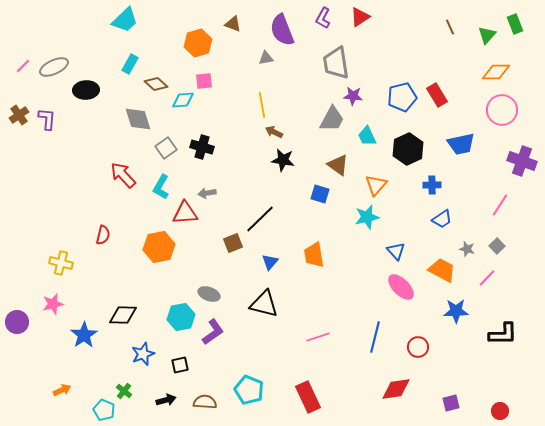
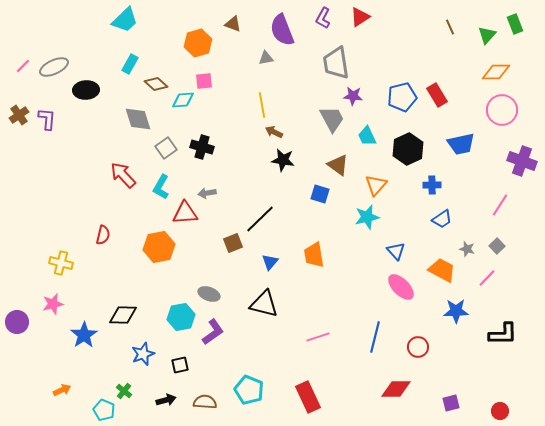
gray trapezoid at (332, 119): rotated 56 degrees counterclockwise
red diamond at (396, 389): rotated 8 degrees clockwise
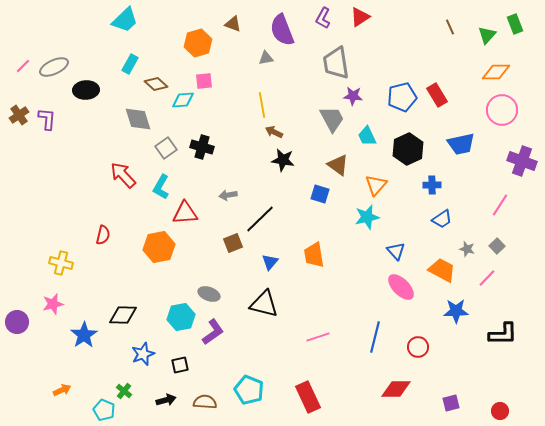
gray arrow at (207, 193): moved 21 px right, 2 px down
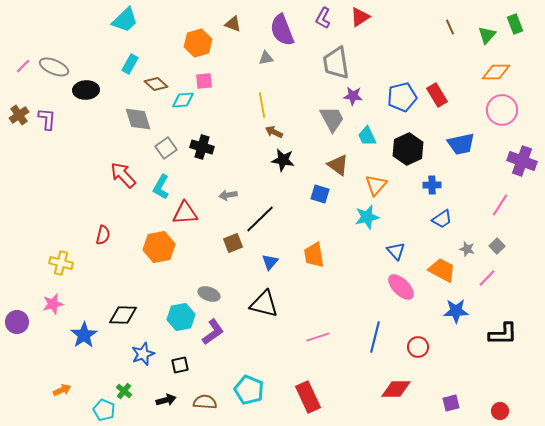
gray ellipse at (54, 67): rotated 48 degrees clockwise
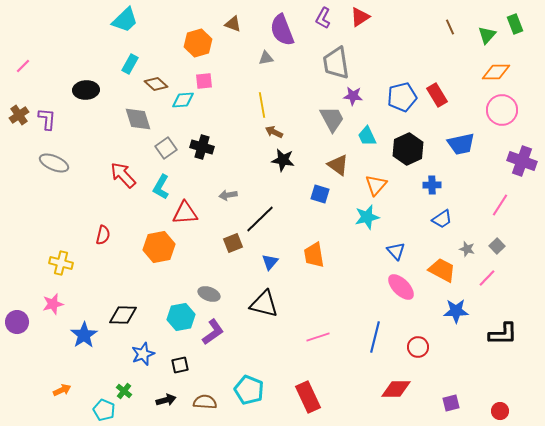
gray ellipse at (54, 67): moved 96 px down
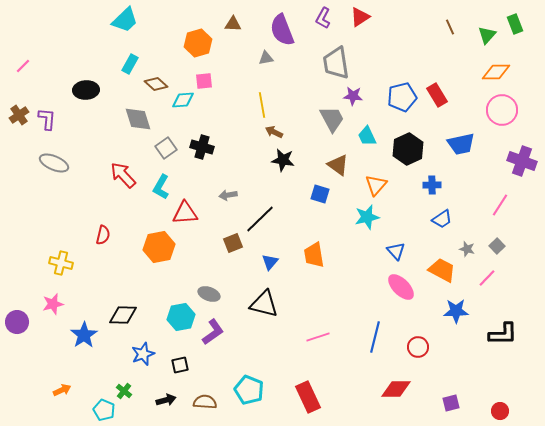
brown triangle at (233, 24): rotated 18 degrees counterclockwise
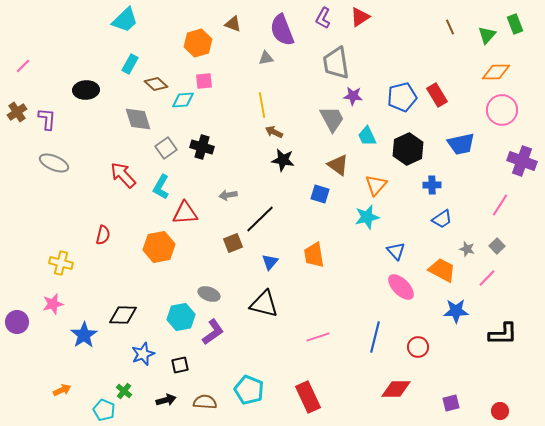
brown triangle at (233, 24): rotated 18 degrees clockwise
brown cross at (19, 115): moved 2 px left, 3 px up
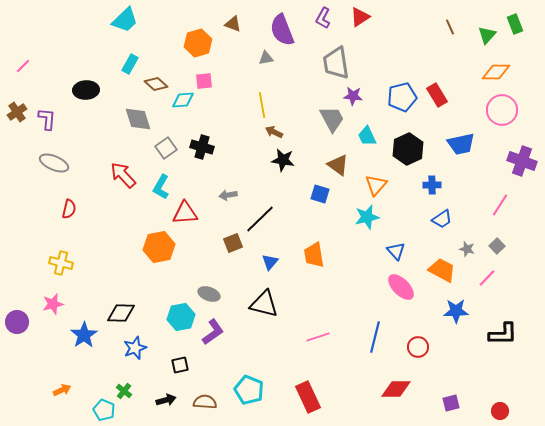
red semicircle at (103, 235): moved 34 px left, 26 px up
black diamond at (123, 315): moved 2 px left, 2 px up
blue star at (143, 354): moved 8 px left, 6 px up
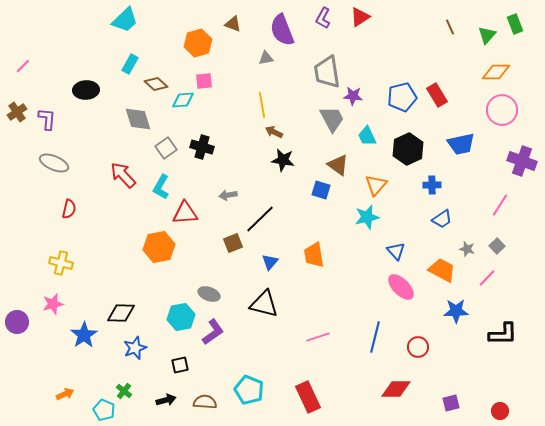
gray trapezoid at (336, 63): moved 9 px left, 9 px down
blue square at (320, 194): moved 1 px right, 4 px up
orange arrow at (62, 390): moved 3 px right, 4 px down
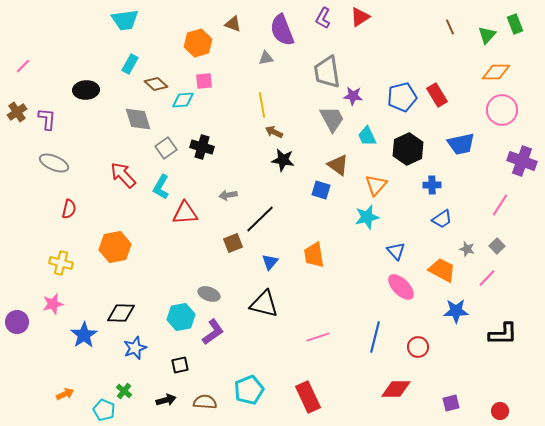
cyan trapezoid at (125, 20): rotated 36 degrees clockwise
orange hexagon at (159, 247): moved 44 px left
cyan pentagon at (249, 390): rotated 28 degrees clockwise
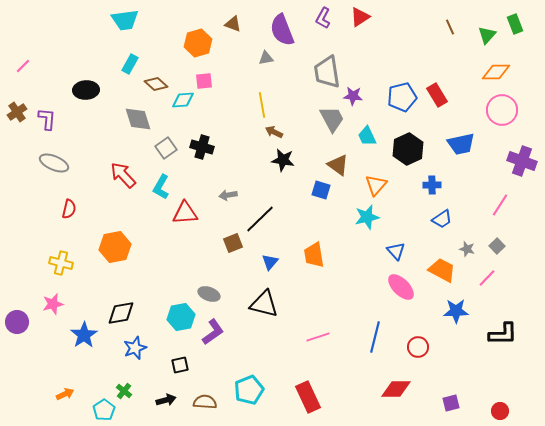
black diamond at (121, 313): rotated 12 degrees counterclockwise
cyan pentagon at (104, 410): rotated 15 degrees clockwise
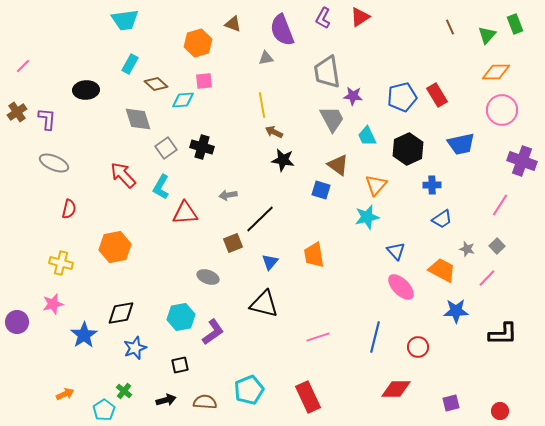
gray ellipse at (209, 294): moved 1 px left, 17 px up
